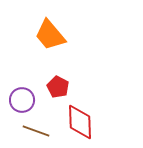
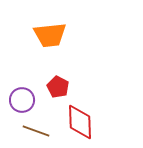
orange trapezoid: rotated 56 degrees counterclockwise
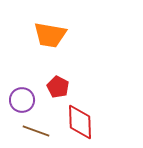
orange trapezoid: rotated 16 degrees clockwise
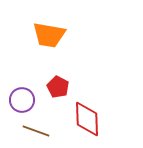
orange trapezoid: moved 1 px left
red diamond: moved 7 px right, 3 px up
